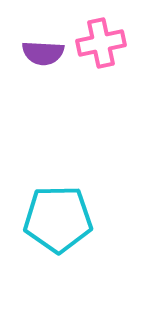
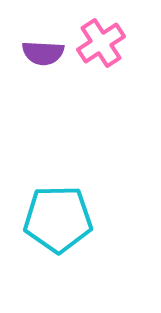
pink cross: rotated 21 degrees counterclockwise
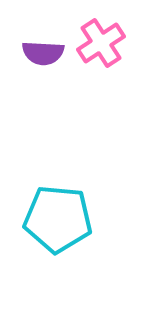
cyan pentagon: rotated 6 degrees clockwise
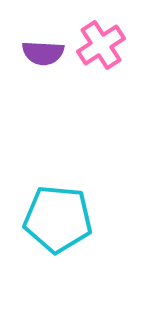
pink cross: moved 2 px down
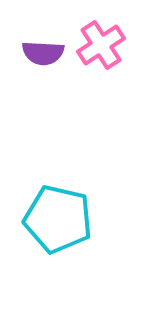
cyan pentagon: rotated 8 degrees clockwise
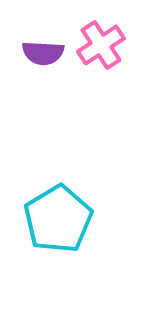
cyan pentagon: rotated 28 degrees clockwise
